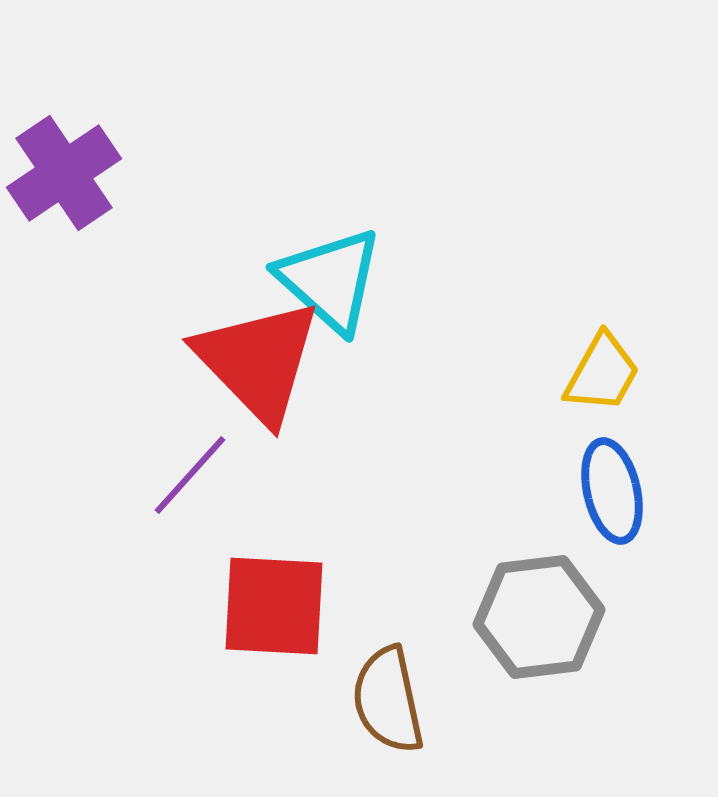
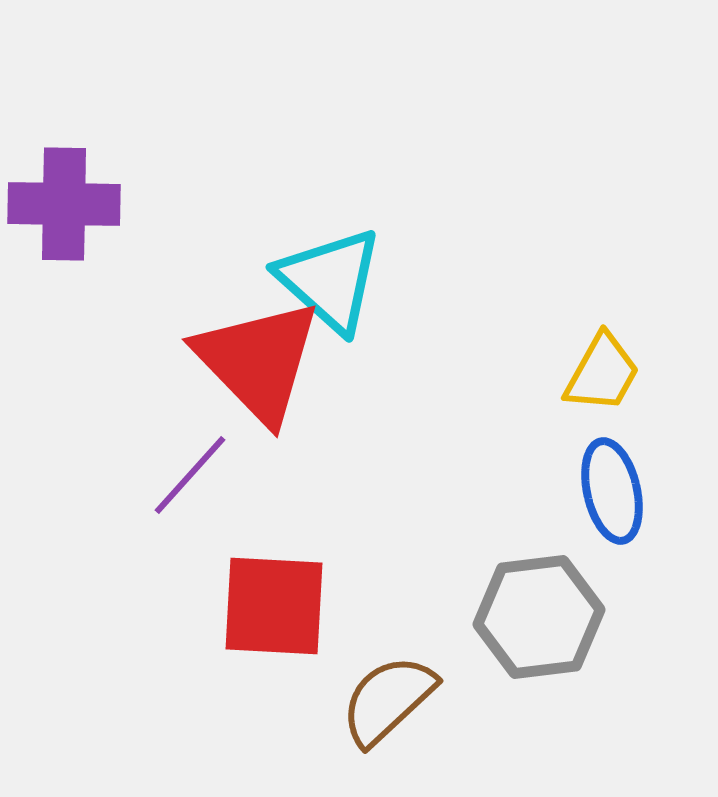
purple cross: moved 31 px down; rotated 35 degrees clockwise
brown semicircle: rotated 59 degrees clockwise
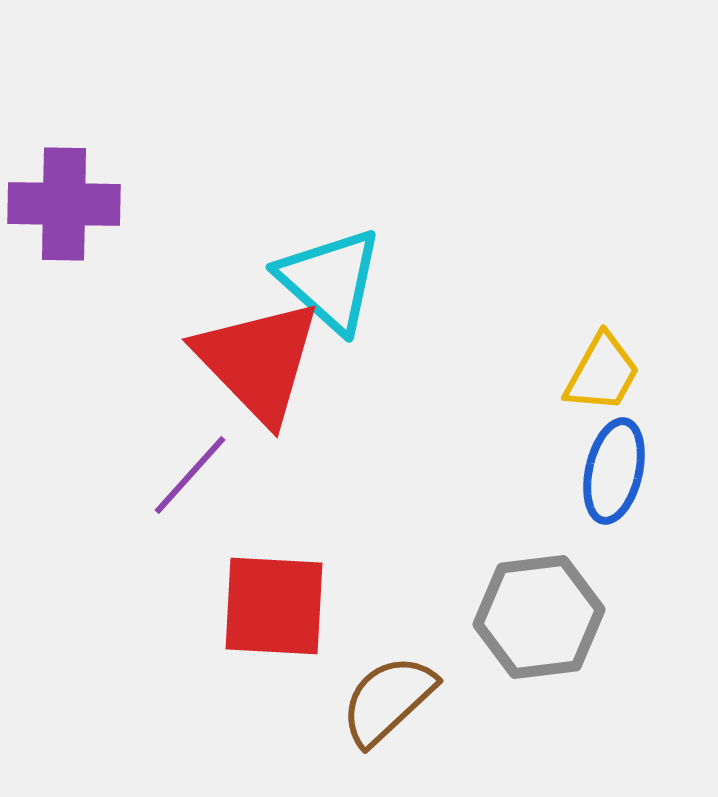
blue ellipse: moved 2 px right, 20 px up; rotated 26 degrees clockwise
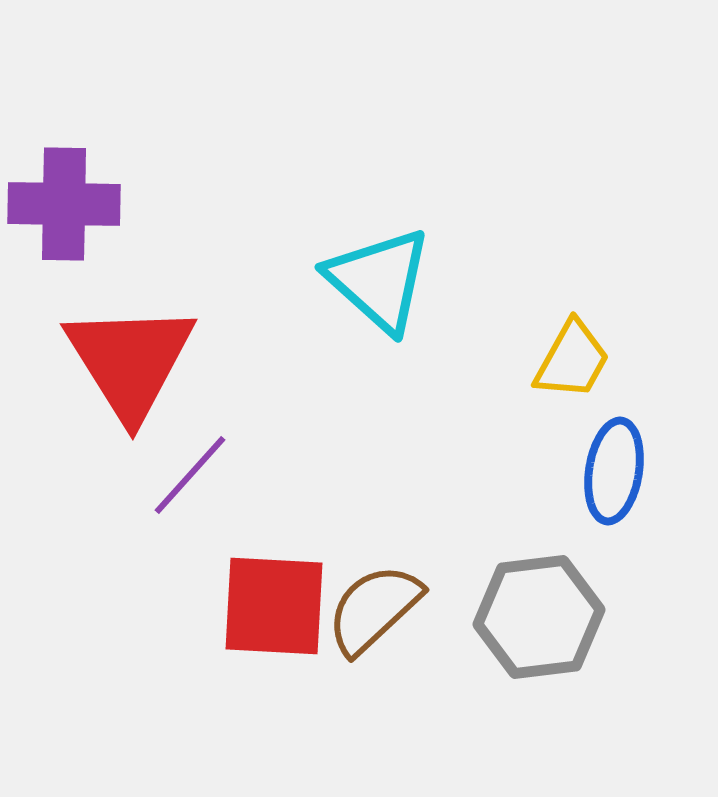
cyan triangle: moved 49 px right
red triangle: moved 128 px left; rotated 12 degrees clockwise
yellow trapezoid: moved 30 px left, 13 px up
blue ellipse: rotated 4 degrees counterclockwise
brown semicircle: moved 14 px left, 91 px up
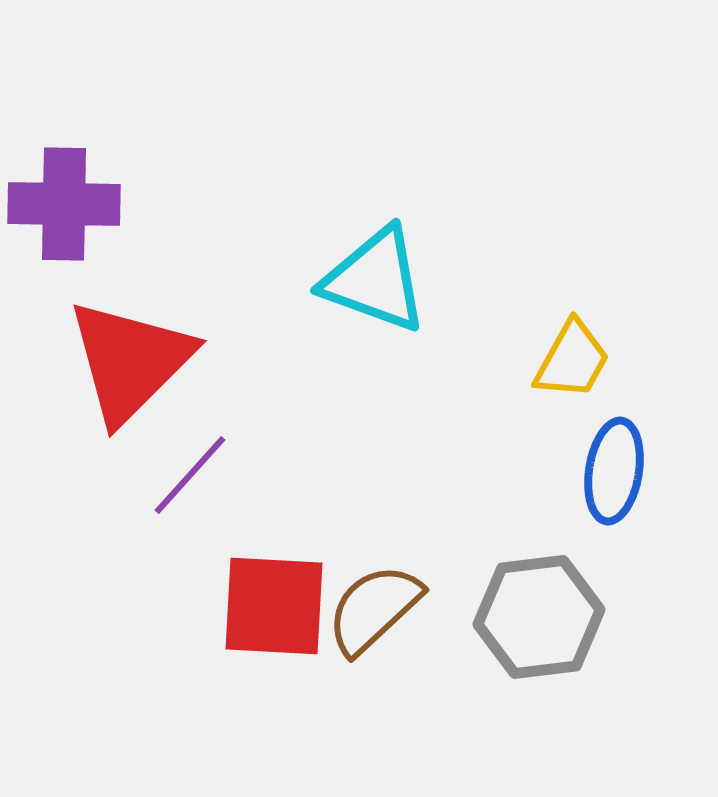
cyan triangle: moved 4 px left; rotated 22 degrees counterclockwise
red triangle: rotated 17 degrees clockwise
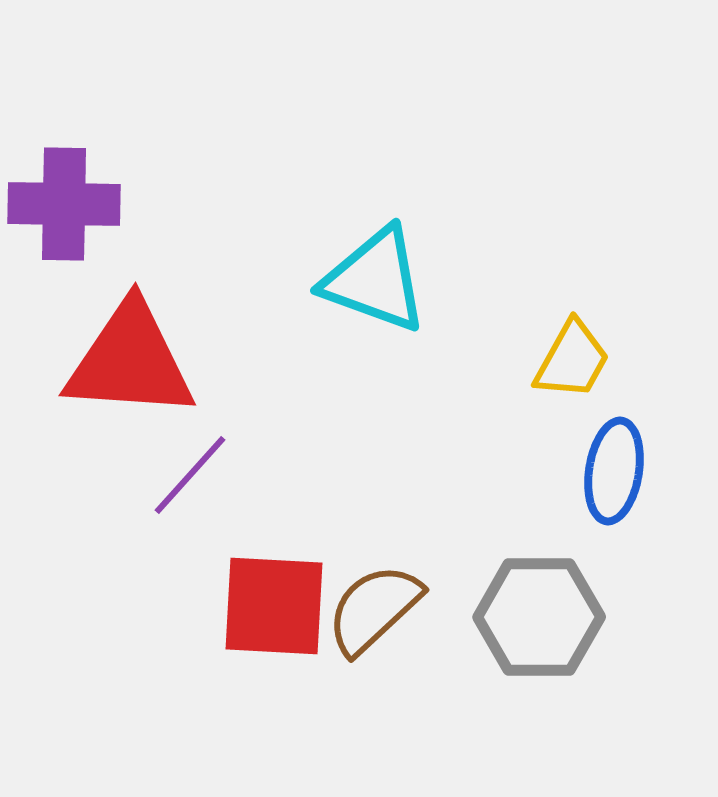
red triangle: rotated 49 degrees clockwise
gray hexagon: rotated 7 degrees clockwise
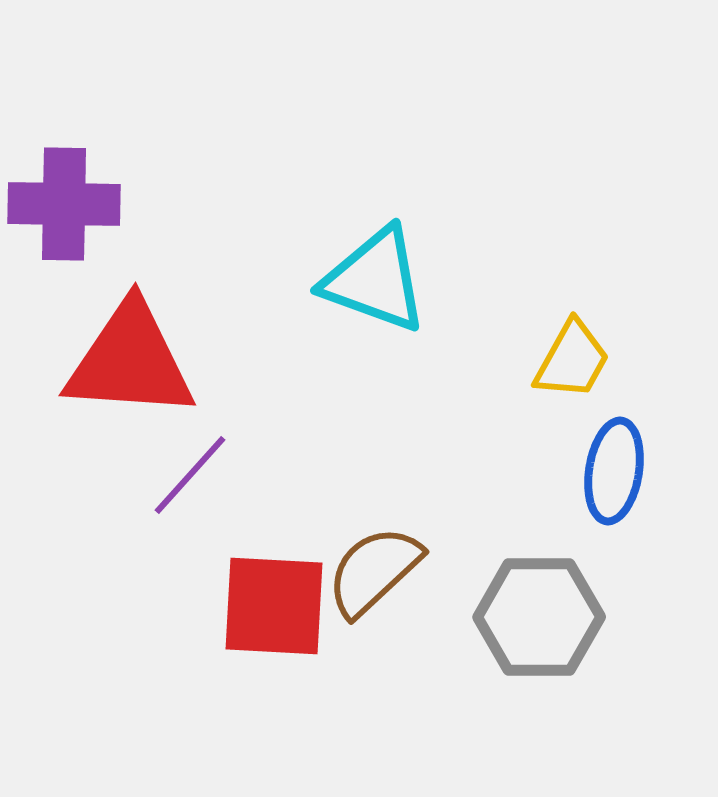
brown semicircle: moved 38 px up
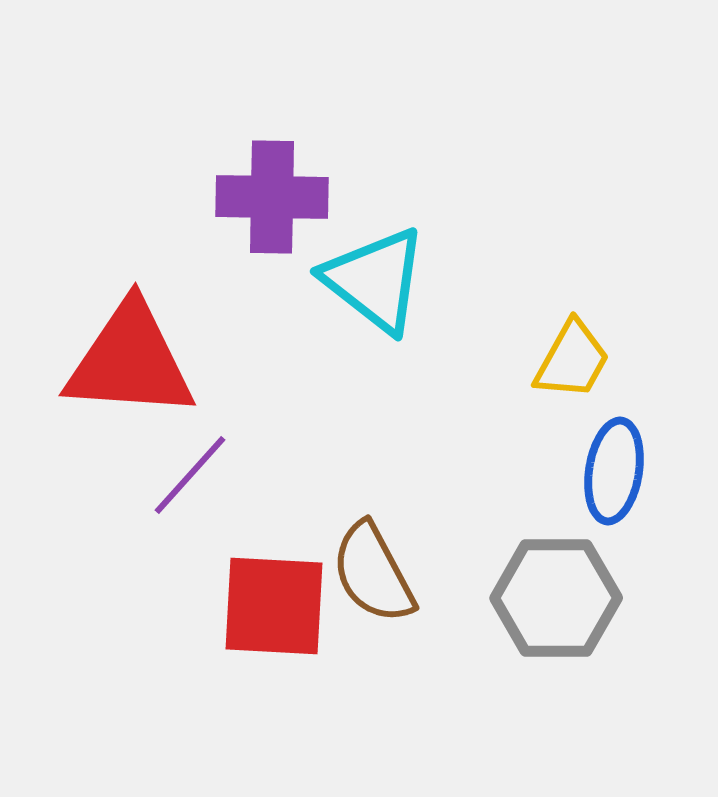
purple cross: moved 208 px right, 7 px up
cyan triangle: rotated 18 degrees clockwise
brown semicircle: moved 1 px left, 2 px down; rotated 75 degrees counterclockwise
gray hexagon: moved 17 px right, 19 px up
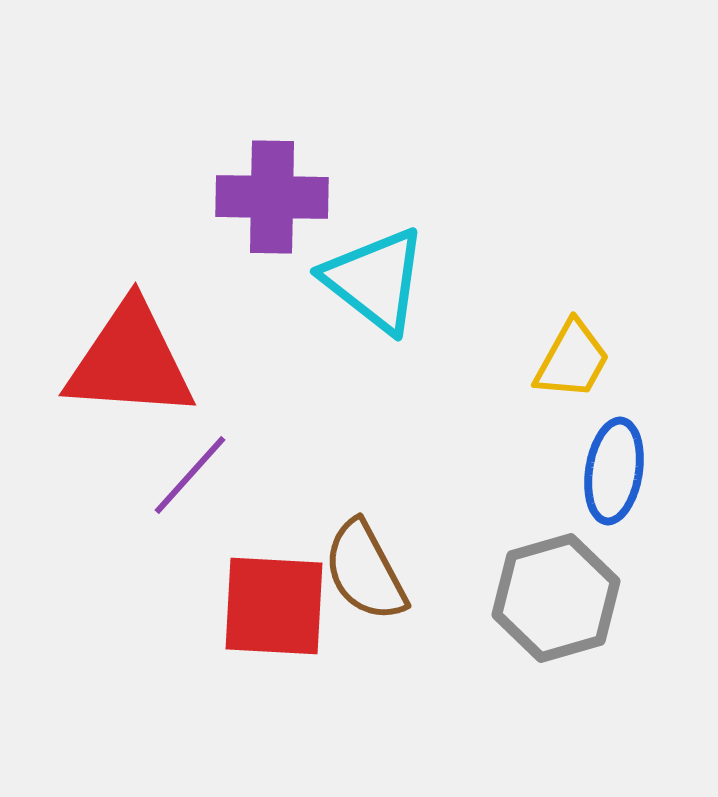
brown semicircle: moved 8 px left, 2 px up
gray hexagon: rotated 16 degrees counterclockwise
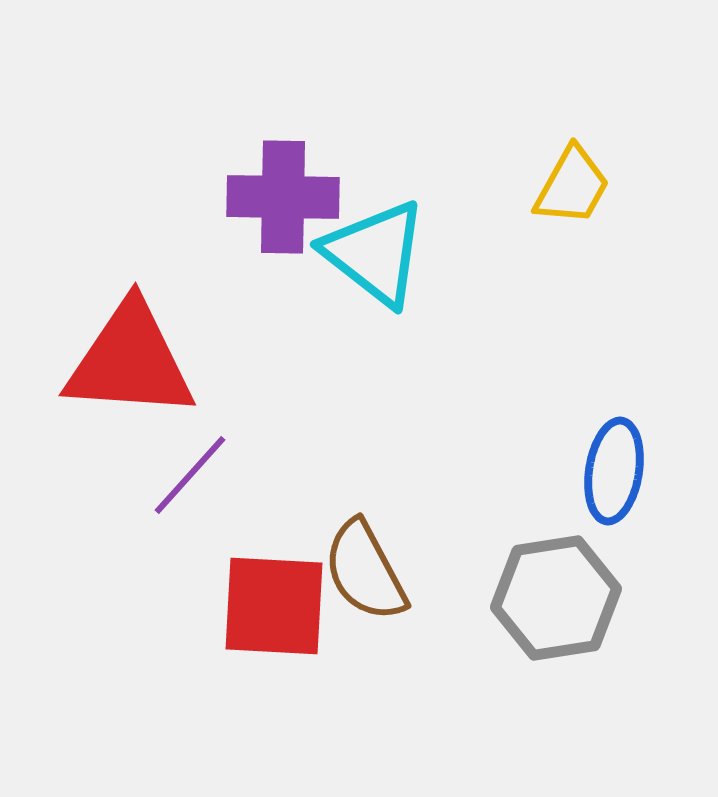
purple cross: moved 11 px right
cyan triangle: moved 27 px up
yellow trapezoid: moved 174 px up
gray hexagon: rotated 7 degrees clockwise
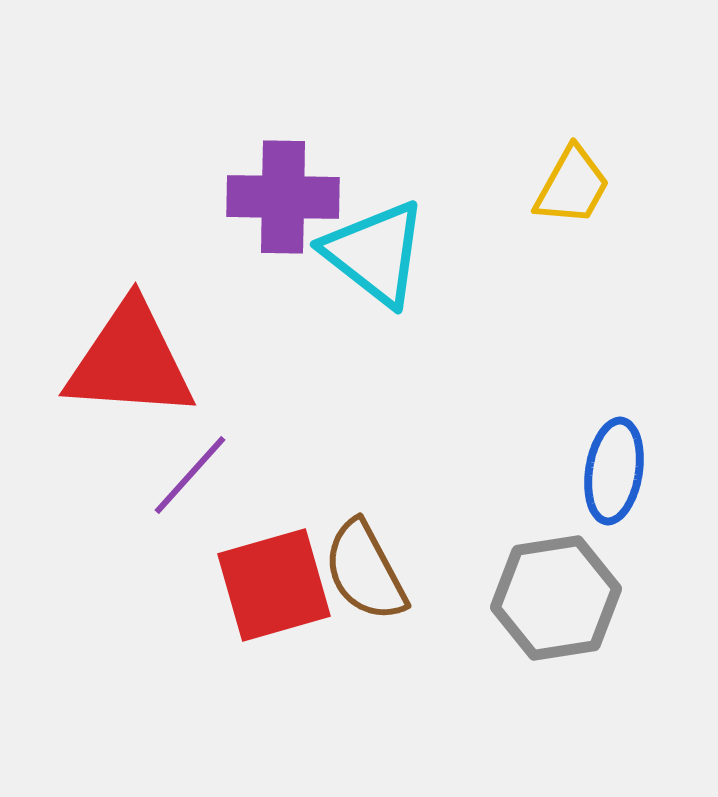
red square: moved 21 px up; rotated 19 degrees counterclockwise
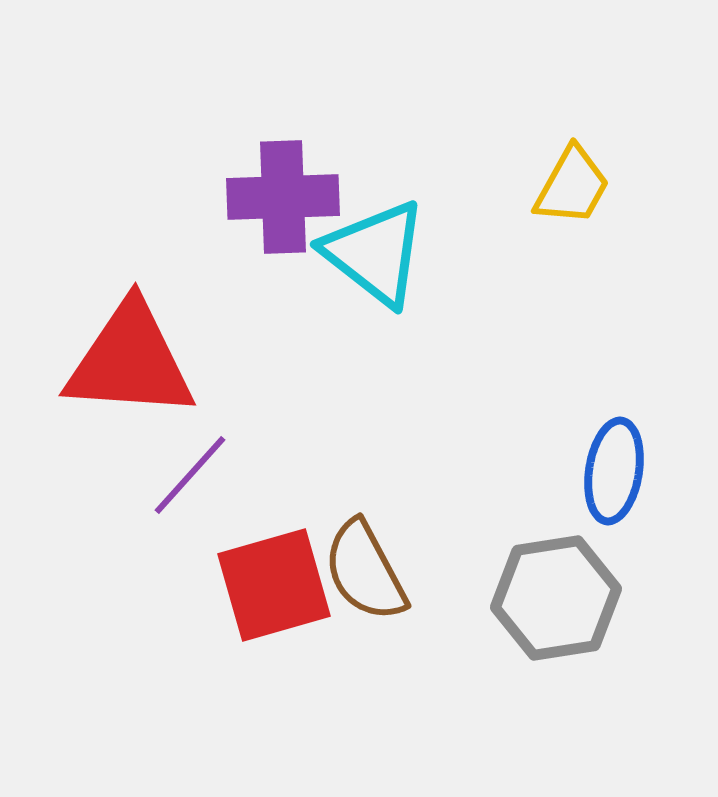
purple cross: rotated 3 degrees counterclockwise
